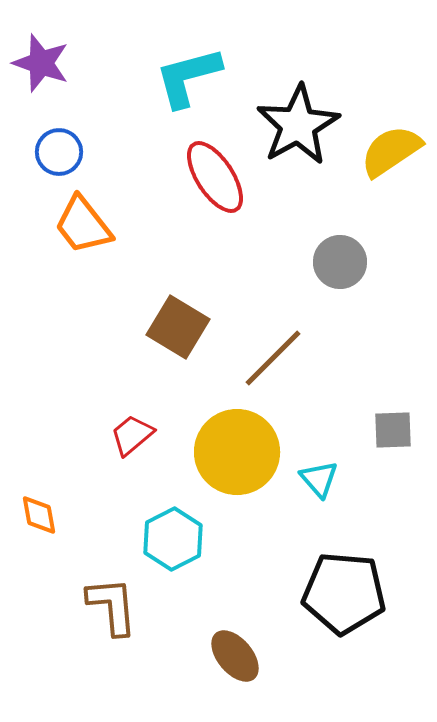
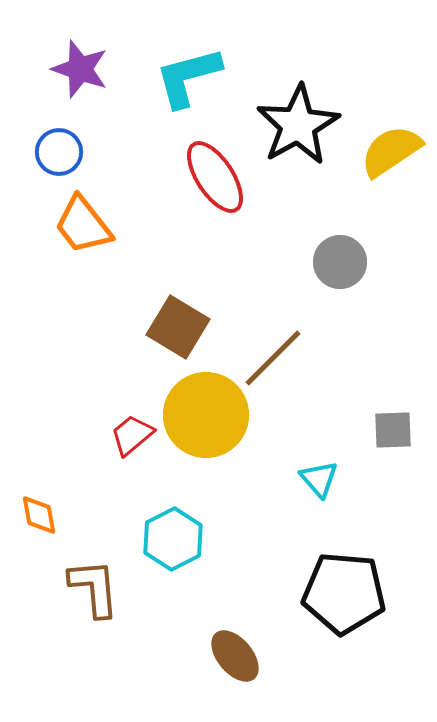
purple star: moved 39 px right, 6 px down
yellow circle: moved 31 px left, 37 px up
brown L-shape: moved 18 px left, 18 px up
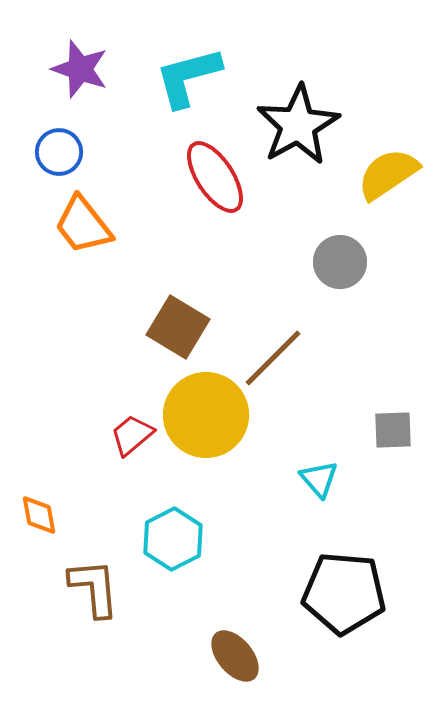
yellow semicircle: moved 3 px left, 23 px down
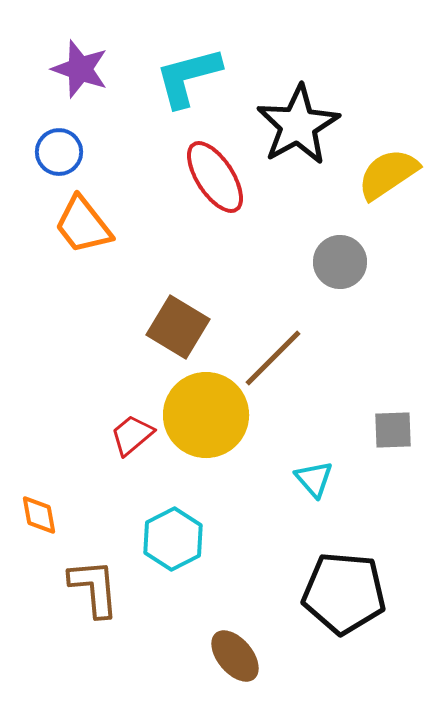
cyan triangle: moved 5 px left
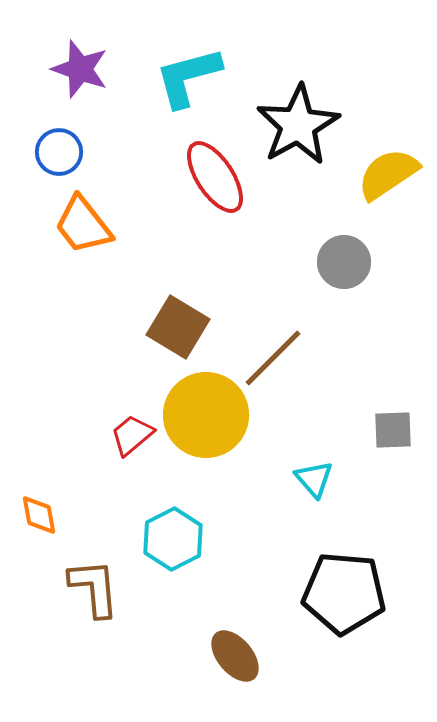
gray circle: moved 4 px right
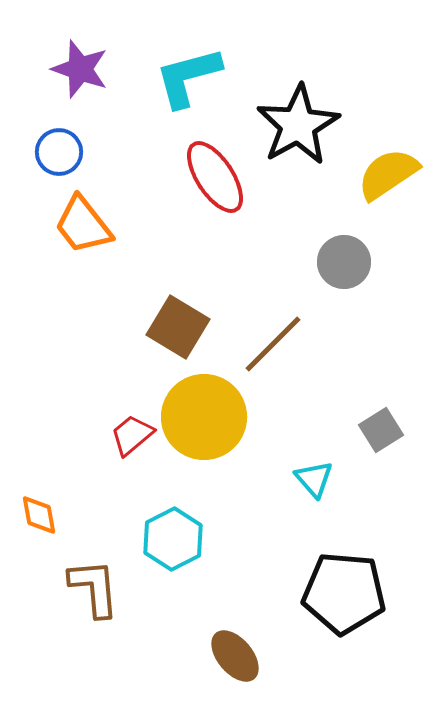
brown line: moved 14 px up
yellow circle: moved 2 px left, 2 px down
gray square: moved 12 px left; rotated 30 degrees counterclockwise
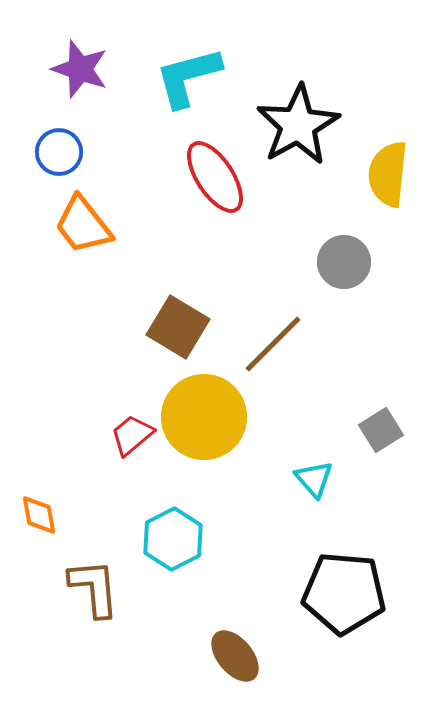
yellow semicircle: rotated 50 degrees counterclockwise
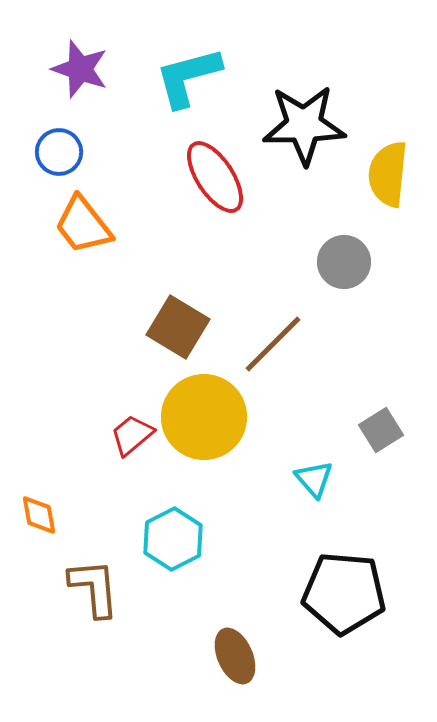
black star: moved 6 px right; rotated 28 degrees clockwise
brown ellipse: rotated 16 degrees clockwise
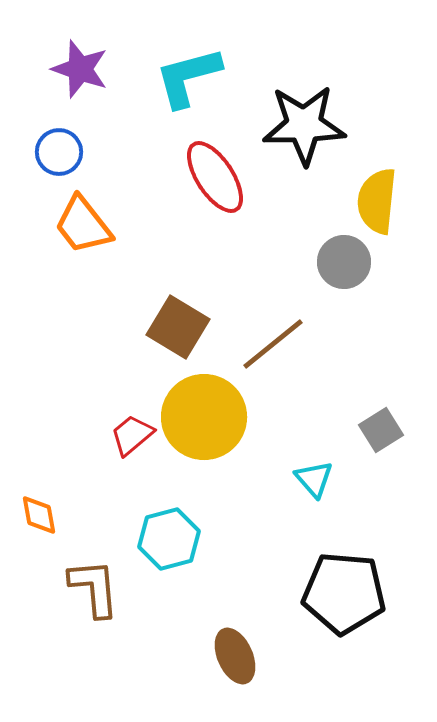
yellow semicircle: moved 11 px left, 27 px down
brown line: rotated 6 degrees clockwise
cyan hexagon: moved 4 px left; rotated 12 degrees clockwise
